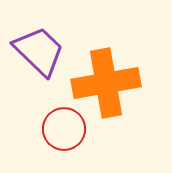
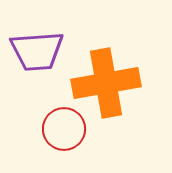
purple trapezoid: moved 2 px left; rotated 132 degrees clockwise
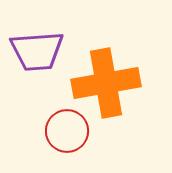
red circle: moved 3 px right, 2 px down
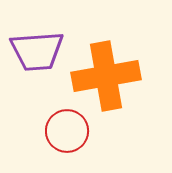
orange cross: moved 7 px up
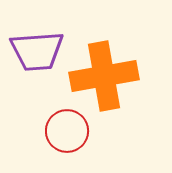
orange cross: moved 2 px left
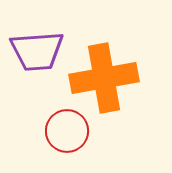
orange cross: moved 2 px down
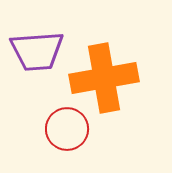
red circle: moved 2 px up
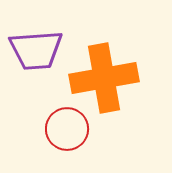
purple trapezoid: moved 1 px left, 1 px up
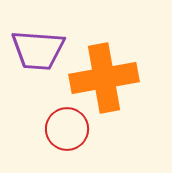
purple trapezoid: moved 2 px right; rotated 8 degrees clockwise
